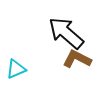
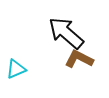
brown L-shape: moved 2 px right
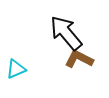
black arrow: rotated 9 degrees clockwise
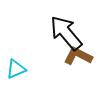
brown L-shape: moved 1 px left, 3 px up
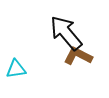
cyan triangle: rotated 15 degrees clockwise
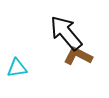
cyan triangle: moved 1 px right, 1 px up
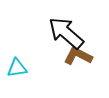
black arrow: rotated 9 degrees counterclockwise
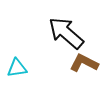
brown L-shape: moved 6 px right, 7 px down
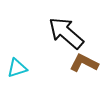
cyan triangle: rotated 10 degrees counterclockwise
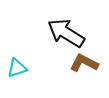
black arrow: rotated 9 degrees counterclockwise
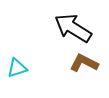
black arrow: moved 7 px right, 5 px up
